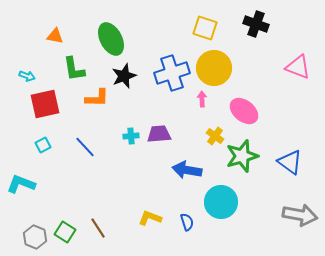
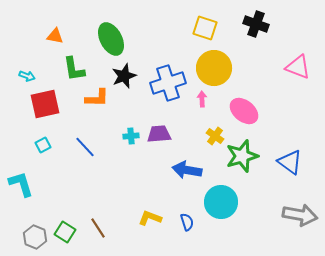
blue cross: moved 4 px left, 10 px down
cyan L-shape: rotated 52 degrees clockwise
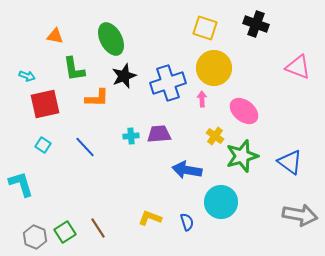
cyan square: rotated 28 degrees counterclockwise
green square: rotated 25 degrees clockwise
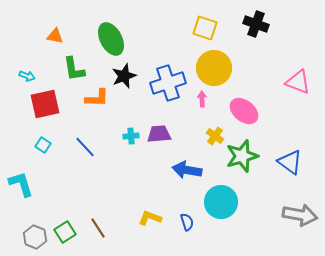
pink triangle: moved 15 px down
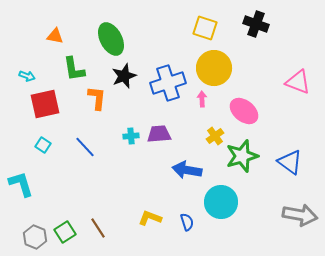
orange L-shape: rotated 85 degrees counterclockwise
yellow cross: rotated 18 degrees clockwise
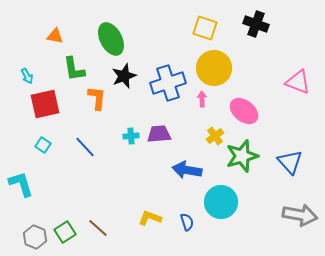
cyan arrow: rotated 42 degrees clockwise
blue triangle: rotated 12 degrees clockwise
brown line: rotated 15 degrees counterclockwise
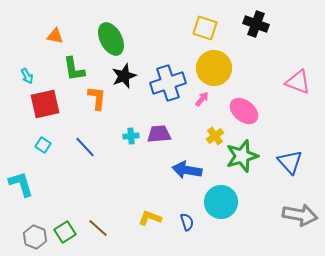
pink arrow: rotated 42 degrees clockwise
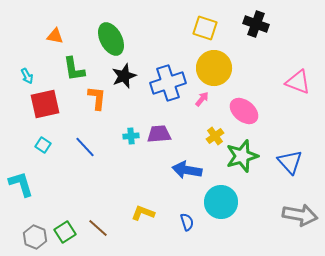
yellow L-shape: moved 7 px left, 5 px up
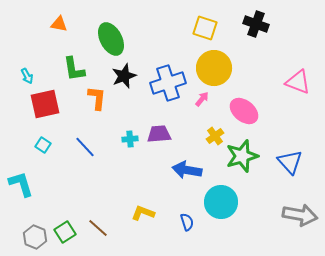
orange triangle: moved 4 px right, 12 px up
cyan cross: moved 1 px left, 3 px down
